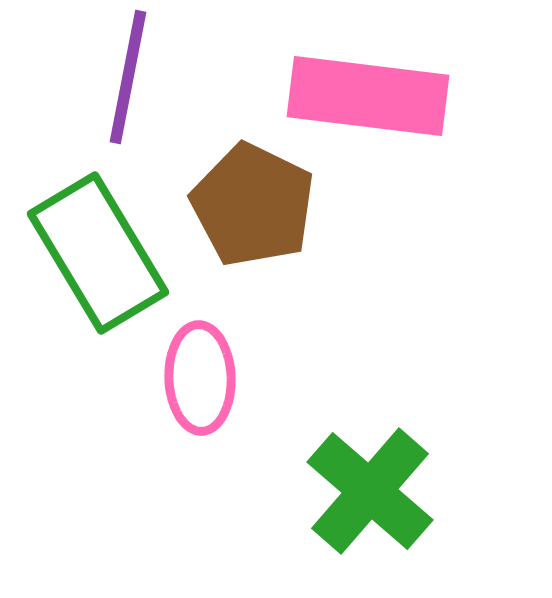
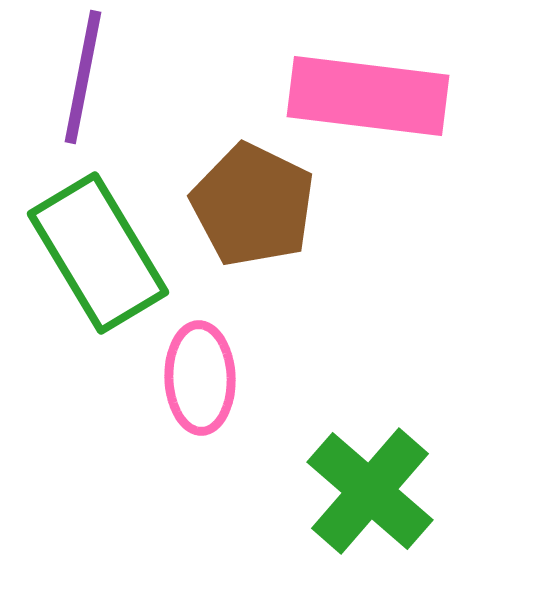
purple line: moved 45 px left
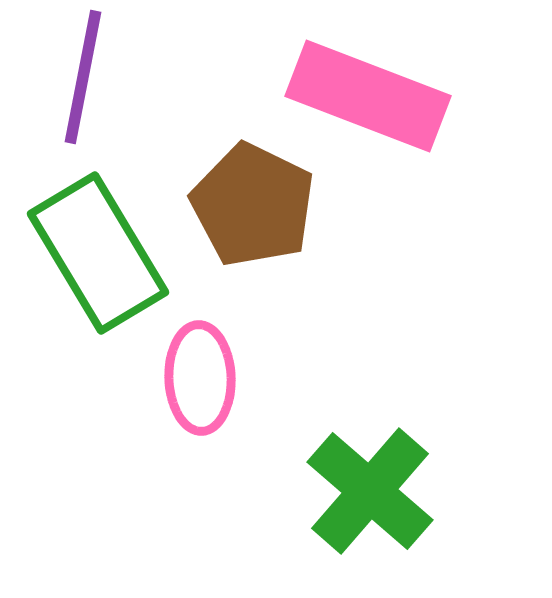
pink rectangle: rotated 14 degrees clockwise
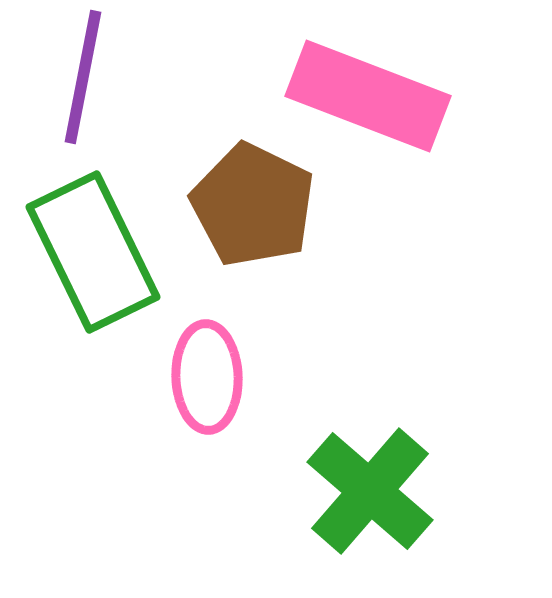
green rectangle: moved 5 px left, 1 px up; rotated 5 degrees clockwise
pink ellipse: moved 7 px right, 1 px up
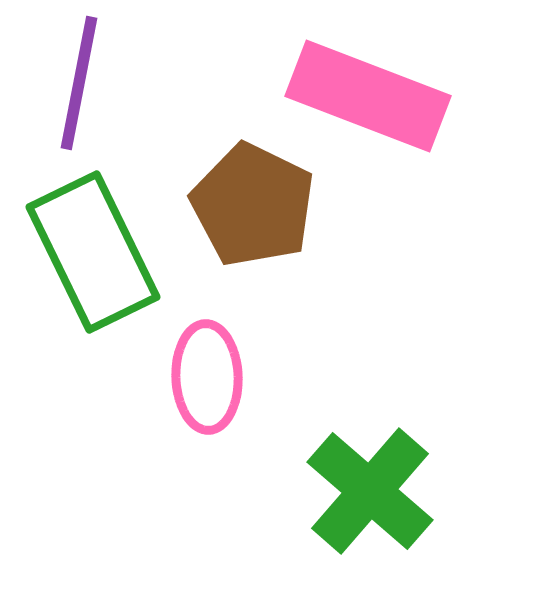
purple line: moved 4 px left, 6 px down
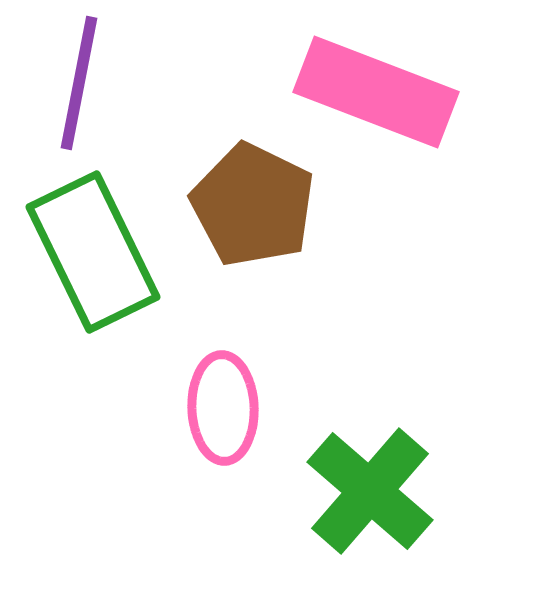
pink rectangle: moved 8 px right, 4 px up
pink ellipse: moved 16 px right, 31 px down
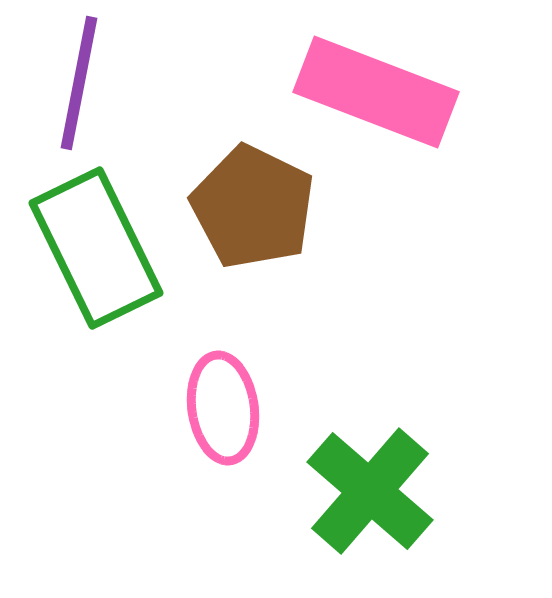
brown pentagon: moved 2 px down
green rectangle: moved 3 px right, 4 px up
pink ellipse: rotated 6 degrees counterclockwise
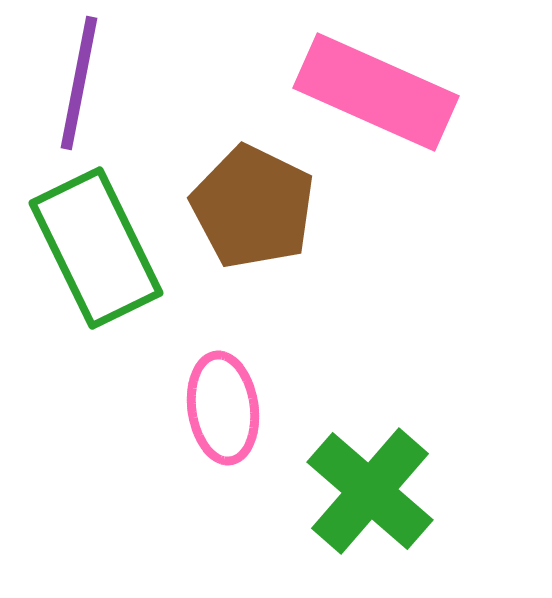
pink rectangle: rotated 3 degrees clockwise
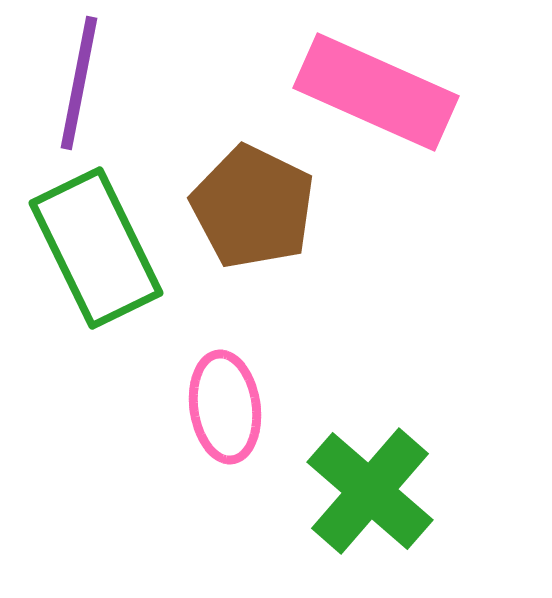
pink ellipse: moved 2 px right, 1 px up
